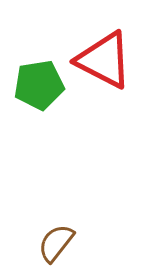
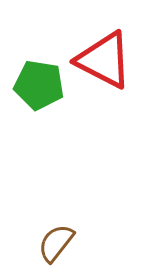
green pentagon: rotated 18 degrees clockwise
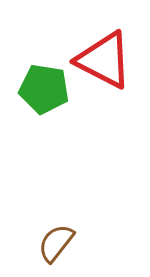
green pentagon: moved 5 px right, 4 px down
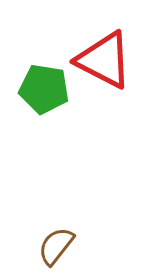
brown semicircle: moved 3 px down
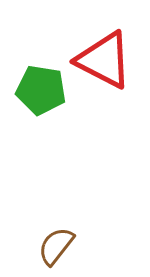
green pentagon: moved 3 px left, 1 px down
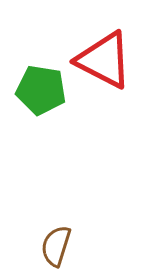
brown semicircle: rotated 21 degrees counterclockwise
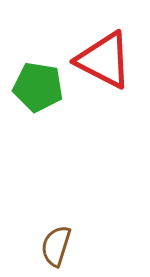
green pentagon: moved 3 px left, 3 px up
